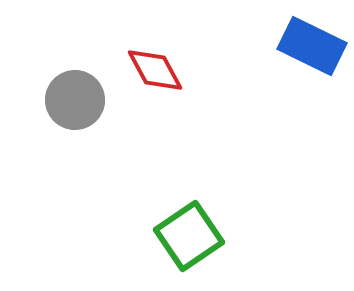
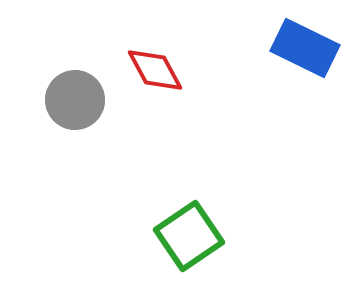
blue rectangle: moved 7 px left, 2 px down
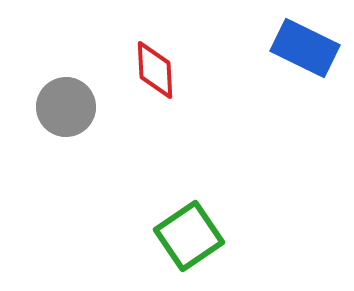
red diamond: rotated 26 degrees clockwise
gray circle: moved 9 px left, 7 px down
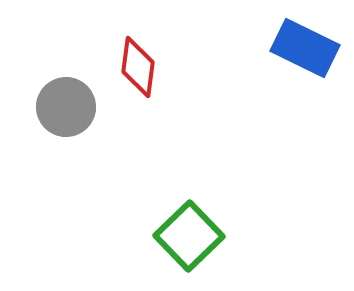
red diamond: moved 17 px left, 3 px up; rotated 10 degrees clockwise
green square: rotated 10 degrees counterclockwise
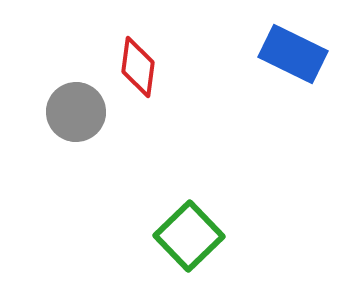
blue rectangle: moved 12 px left, 6 px down
gray circle: moved 10 px right, 5 px down
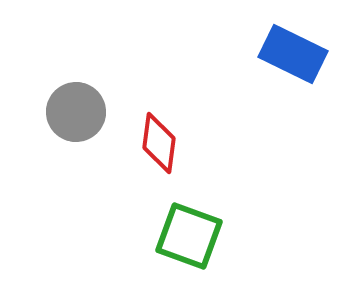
red diamond: moved 21 px right, 76 px down
green square: rotated 26 degrees counterclockwise
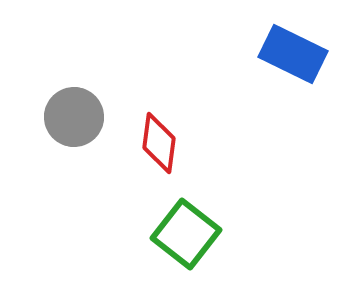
gray circle: moved 2 px left, 5 px down
green square: moved 3 px left, 2 px up; rotated 18 degrees clockwise
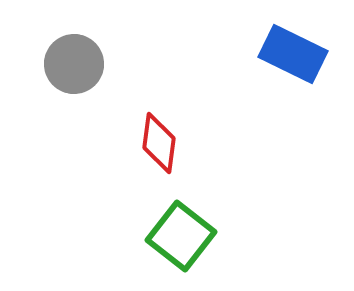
gray circle: moved 53 px up
green square: moved 5 px left, 2 px down
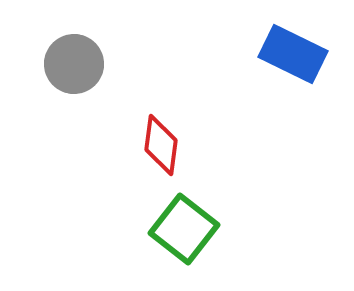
red diamond: moved 2 px right, 2 px down
green square: moved 3 px right, 7 px up
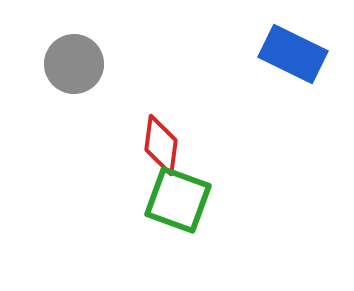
green square: moved 6 px left, 29 px up; rotated 18 degrees counterclockwise
